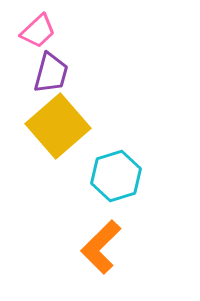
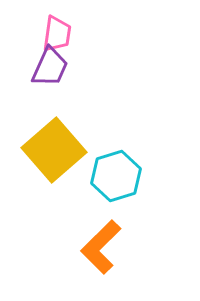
pink trapezoid: moved 19 px right, 3 px down; rotated 39 degrees counterclockwise
purple trapezoid: moved 1 px left, 6 px up; rotated 9 degrees clockwise
yellow square: moved 4 px left, 24 px down
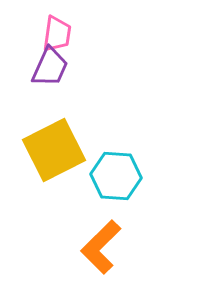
yellow square: rotated 14 degrees clockwise
cyan hexagon: rotated 21 degrees clockwise
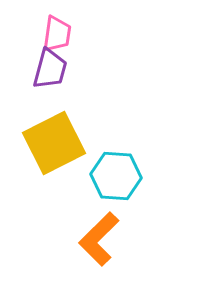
purple trapezoid: moved 2 px down; rotated 9 degrees counterclockwise
yellow square: moved 7 px up
orange L-shape: moved 2 px left, 8 px up
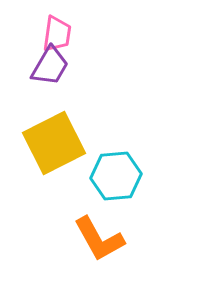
purple trapezoid: moved 3 px up; rotated 15 degrees clockwise
cyan hexagon: rotated 9 degrees counterclockwise
orange L-shape: rotated 74 degrees counterclockwise
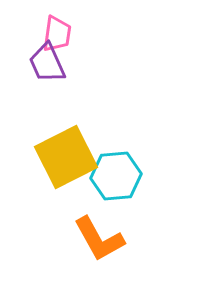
purple trapezoid: moved 3 px left, 3 px up; rotated 126 degrees clockwise
yellow square: moved 12 px right, 14 px down
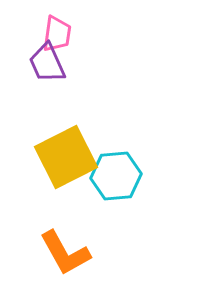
orange L-shape: moved 34 px left, 14 px down
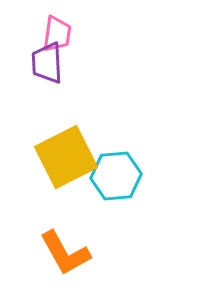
purple trapezoid: rotated 21 degrees clockwise
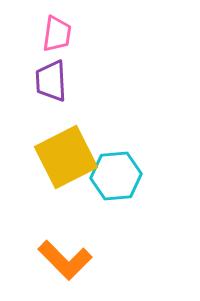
purple trapezoid: moved 4 px right, 18 px down
orange L-shape: moved 7 px down; rotated 16 degrees counterclockwise
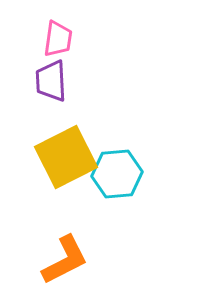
pink trapezoid: moved 1 px right, 5 px down
cyan hexagon: moved 1 px right, 2 px up
orange L-shape: rotated 72 degrees counterclockwise
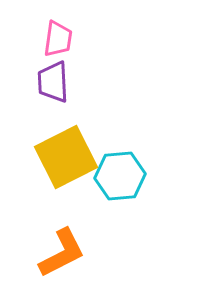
purple trapezoid: moved 2 px right, 1 px down
cyan hexagon: moved 3 px right, 2 px down
orange L-shape: moved 3 px left, 7 px up
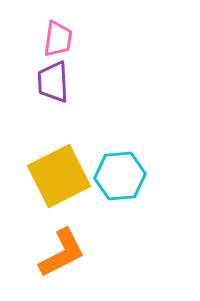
yellow square: moved 7 px left, 19 px down
